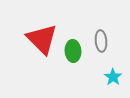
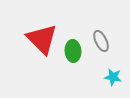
gray ellipse: rotated 20 degrees counterclockwise
cyan star: rotated 24 degrees counterclockwise
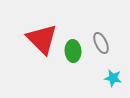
gray ellipse: moved 2 px down
cyan star: moved 1 px down
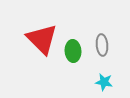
gray ellipse: moved 1 px right, 2 px down; rotated 20 degrees clockwise
cyan star: moved 9 px left, 4 px down
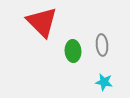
red triangle: moved 17 px up
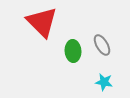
gray ellipse: rotated 25 degrees counterclockwise
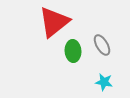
red triangle: moved 12 px right; rotated 36 degrees clockwise
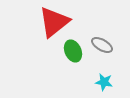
gray ellipse: rotated 30 degrees counterclockwise
green ellipse: rotated 20 degrees counterclockwise
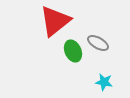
red triangle: moved 1 px right, 1 px up
gray ellipse: moved 4 px left, 2 px up
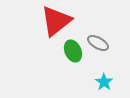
red triangle: moved 1 px right
cyan star: rotated 24 degrees clockwise
